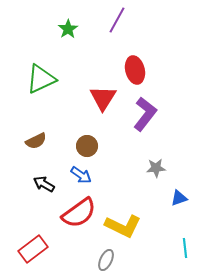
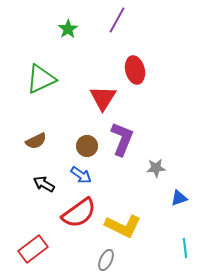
purple L-shape: moved 23 px left, 25 px down; rotated 16 degrees counterclockwise
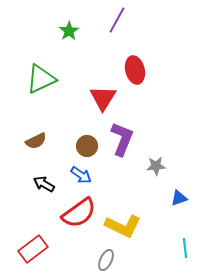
green star: moved 1 px right, 2 px down
gray star: moved 2 px up
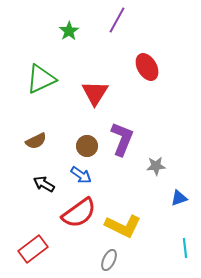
red ellipse: moved 12 px right, 3 px up; rotated 16 degrees counterclockwise
red triangle: moved 8 px left, 5 px up
gray ellipse: moved 3 px right
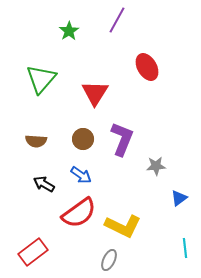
green triangle: rotated 24 degrees counterclockwise
brown semicircle: rotated 30 degrees clockwise
brown circle: moved 4 px left, 7 px up
blue triangle: rotated 18 degrees counterclockwise
red rectangle: moved 3 px down
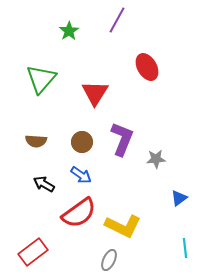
brown circle: moved 1 px left, 3 px down
gray star: moved 7 px up
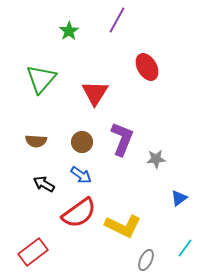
cyan line: rotated 42 degrees clockwise
gray ellipse: moved 37 px right
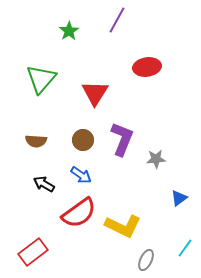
red ellipse: rotated 68 degrees counterclockwise
brown circle: moved 1 px right, 2 px up
